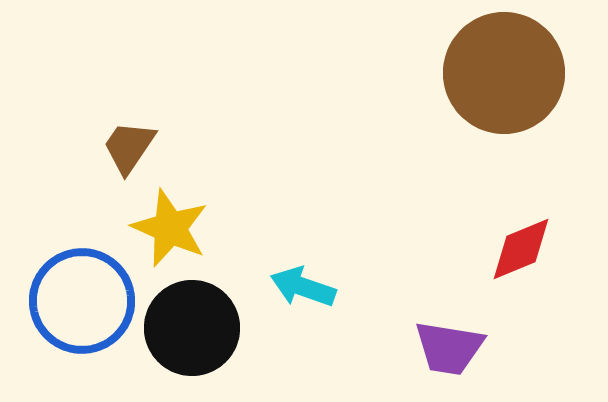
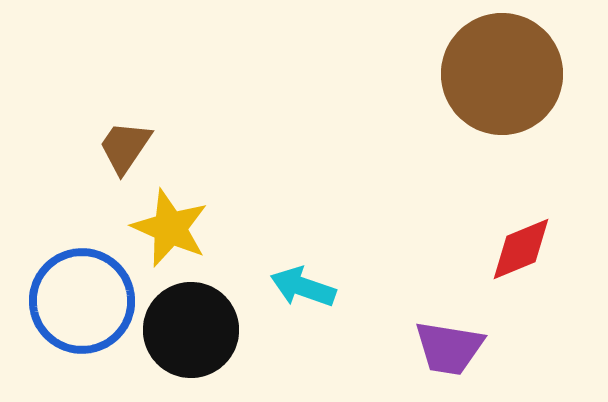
brown circle: moved 2 px left, 1 px down
brown trapezoid: moved 4 px left
black circle: moved 1 px left, 2 px down
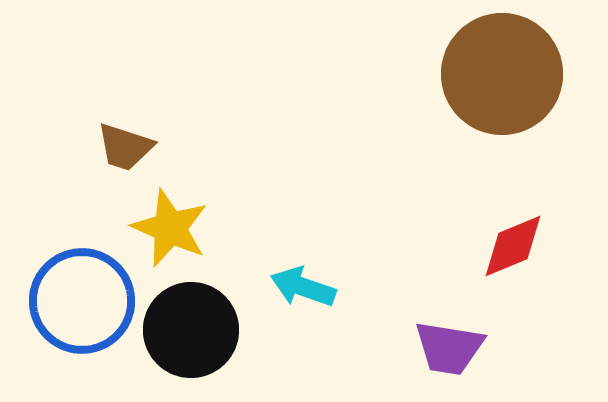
brown trapezoid: rotated 106 degrees counterclockwise
red diamond: moved 8 px left, 3 px up
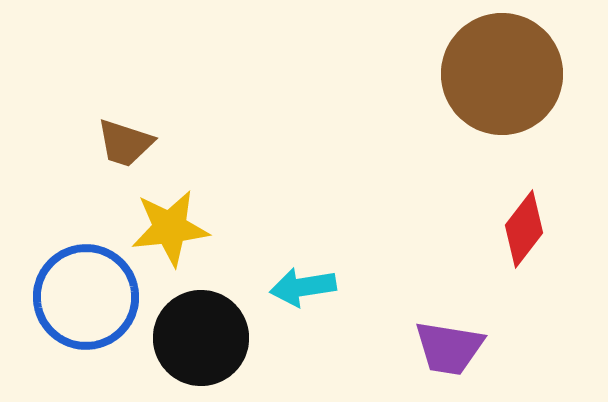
brown trapezoid: moved 4 px up
yellow star: rotated 30 degrees counterclockwise
red diamond: moved 11 px right, 17 px up; rotated 30 degrees counterclockwise
cyan arrow: rotated 28 degrees counterclockwise
blue circle: moved 4 px right, 4 px up
black circle: moved 10 px right, 8 px down
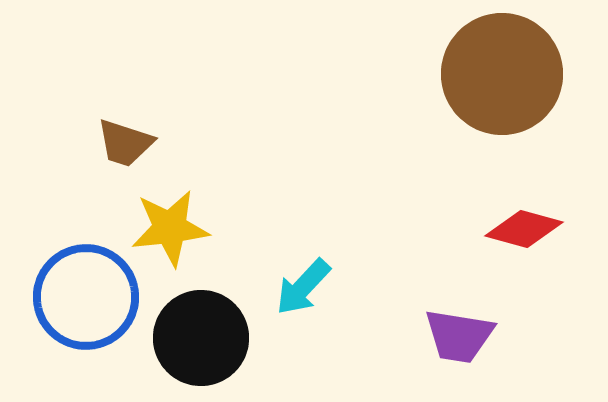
red diamond: rotated 68 degrees clockwise
cyan arrow: rotated 38 degrees counterclockwise
purple trapezoid: moved 10 px right, 12 px up
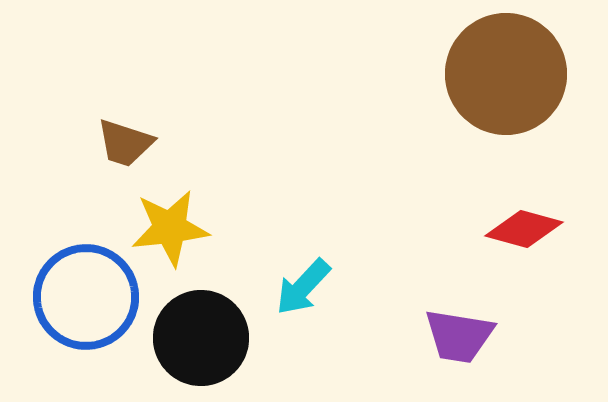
brown circle: moved 4 px right
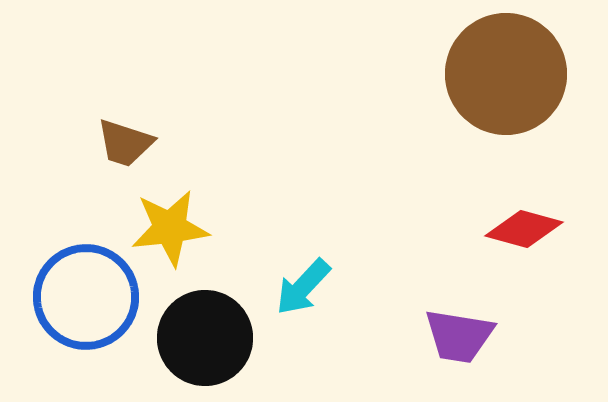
black circle: moved 4 px right
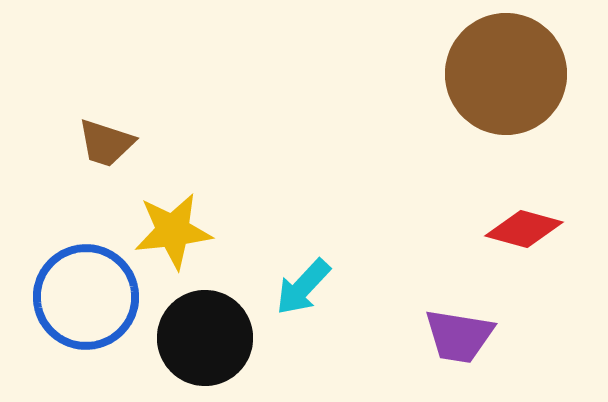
brown trapezoid: moved 19 px left
yellow star: moved 3 px right, 3 px down
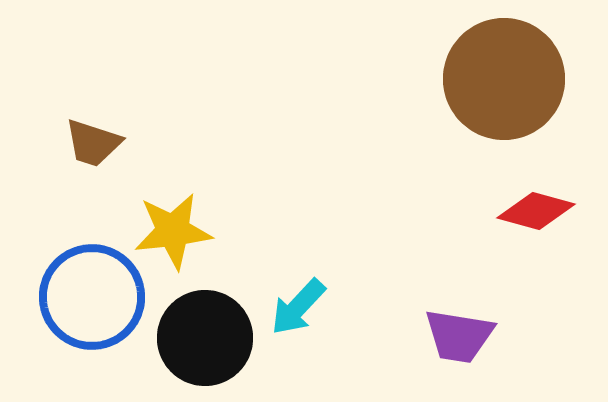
brown circle: moved 2 px left, 5 px down
brown trapezoid: moved 13 px left
red diamond: moved 12 px right, 18 px up
cyan arrow: moved 5 px left, 20 px down
blue circle: moved 6 px right
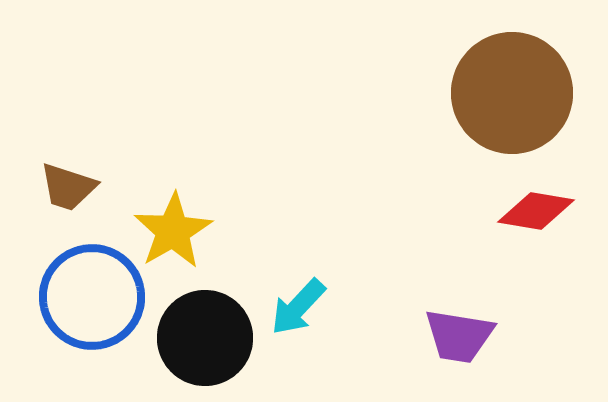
brown circle: moved 8 px right, 14 px down
brown trapezoid: moved 25 px left, 44 px down
red diamond: rotated 6 degrees counterclockwise
yellow star: rotated 24 degrees counterclockwise
